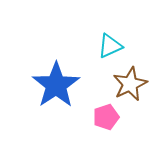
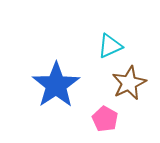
brown star: moved 1 px left, 1 px up
pink pentagon: moved 1 px left, 2 px down; rotated 25 degrees counterclockwise
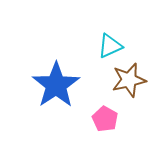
brown star: moved 3 px up; rotated 12 degrees clockwise
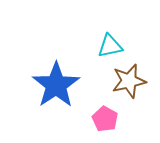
cyan triangle: rotated 12 degrees clockwise
brown star: moved 1 px down
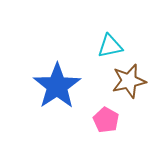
blue star: moved 1 px right, 1 px down
pink pentagon: moved 1 px right, 1 px down
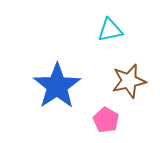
cyan triangle: moved 16 px up
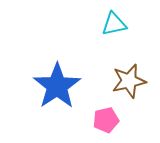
cyan triangle: moved 4 px right, 6 px up
pink pentagon: rotated 30 degrees clockwise
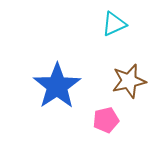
cyan triangle: rotated 12 degrees counterclockwise
